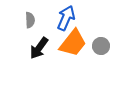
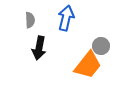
blue arrow: rotated 10 degrees counterclockwise
orange trapezoid: moved 15 px right, 22 px down
black arrow: rotated 25 degrees counterclockwise
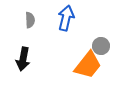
black arrow: moved 16 px left, 11 px down
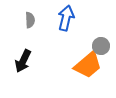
black arrow: moved 2 px down; rotated 15 degrees clockwise
orange trapezoid: rotated 12 degrees clockwise
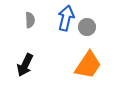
gray circle: moved 14 px left, 19 px up
black arrow: moved 2 px right, 4 px down
orange trapezoid: rotated 16 degrees counterclockwise
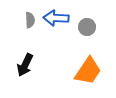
blue arrow: moved 10 px left; rotated 100 degrees counterclockwise
orange trapezoid: moved 6 px down
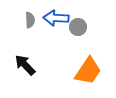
gray circle: moved 9 px left
black arrow: rotated 110 degrees clockwise
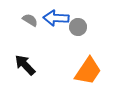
gray semicircle: rotated 56 degrees counterclockwise
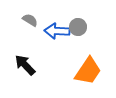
blue arrow: moved 1 px right, 13 px down
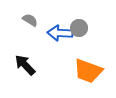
gray circle: moved 1 px right, 1 px down
blue arrow: moved 3 px right, 2 px down
orange trapezoid: rotated 76 degrees clockwise
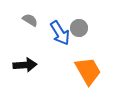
blue arrow: rotated 125 degrees counterclockwise
black arrow: rotated 130 degrees clockwise
orange trapezoid: rotated 140 degrees counterclockwise
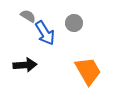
gray semicircle: moved 2 px left, 4 px up
gray circle: moved 5 px left, 5 px up
blue arrow: moved 15 px left
